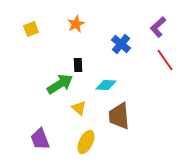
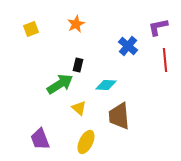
purple L-shape: rotated 30 degrees clockwise
blue cross: moved 7 px right, 2 px down
red line: rotated 30 degrees clockwise
black rectangle: rotated 16 degrees clockwise
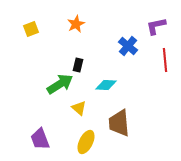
purple L-shape: moved 2 px left, 1 px up
brown trapezoid: moved 7 px down
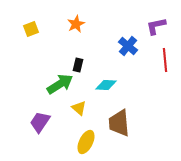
purple trapezoid: moved 17 px up; rotated 55 degrees clockwise
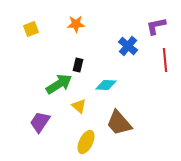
orange star: rotated 24 degrees clockwise
green arrow: moved 1 px left
yellow triangle: moved 2 px up
brown trapezoid: rotated 36 degrees counterclockwise
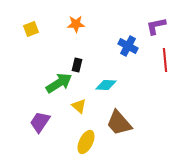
blue cross: rotated 12 degrees counterclockwise
black rectangle: moved 1 px left
green arrow: moved 1 px up
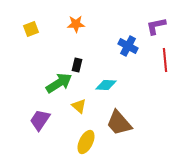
purple trapezoid: moved 2 px up
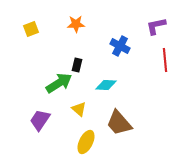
blue cross: moved 8 px left
yellow triangle: moved 3 px down
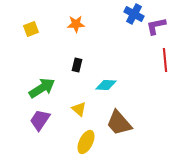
blue cross: moved 14 px right, 32 px up
green arrow: moved 17 px left, 5 px down
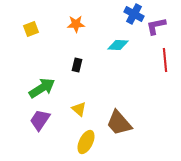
cyan diamond: moved 12 px right, 40 px up
